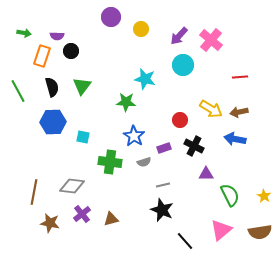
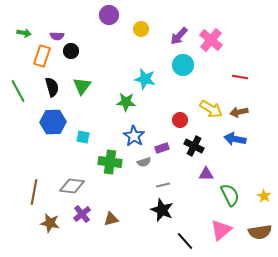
purple circle: moved 2 px left, 2 px up
red line: rotated 14 degrees clockwise
purple rectangle: moved 2 px left
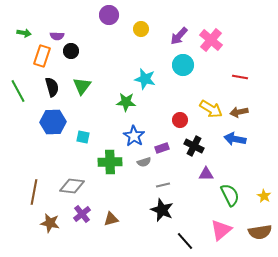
green cross: rotated 10 degrees counterclockwise
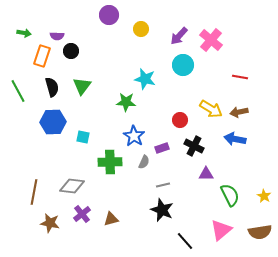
gray semicircle: rotated 48 degrees counterclockwise
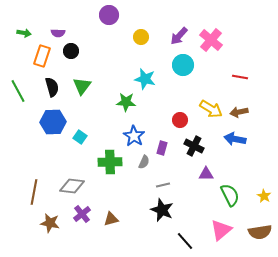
yellow circle: moved 8 px down
purple semicircle: moved 1 px right, 3 px up
cyan square: moved 3 px left; rotated 24 degrees clockwise
purple rectangle: rotated 56 degrees counterclockwise
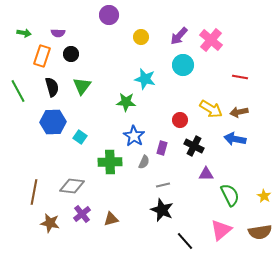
black circle: moved 3 px down
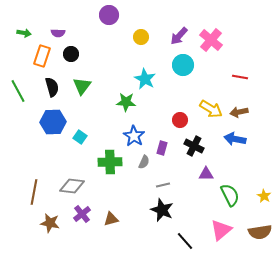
cyan star: rotated 15 degrees clockwise
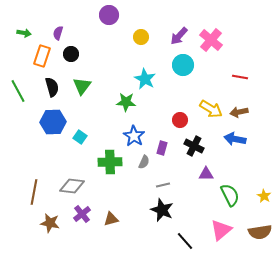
purple semicircle: rotated 104 degrees clockwise
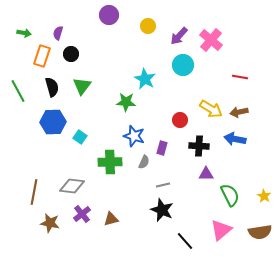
yellow circle: moved 7 px right, 11 px up
blue star: rotated 15 degrees counterclockwise
black cross: moved 5 px right; rotated 24 degrees counterclockwise
